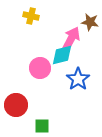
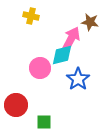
green square: moved 2 px right, 4 px up
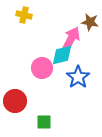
yellow cross: moved 7 px left, 1 px up
pink circle: moved 2 px right
blue star: moved 2 px up
red circle: moved 1 px left, 4 px up
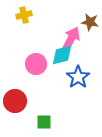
yellow cross: rotated 28 degrees counterclockwise
pink circle: moved 6 px left, 4 px up
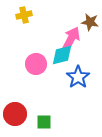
red circle: moved 13 px down
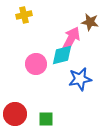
blue star: moved 2 px right, 2 px down; rotated 25 degrees clockwise
green square: moved 2 px right, 3 px up
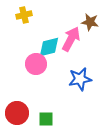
cyan diamond: moved 13 px left, 8 px up
red circle: moved 2 px right, 1 px up
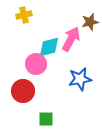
brown star: rotated 24 degrees counterclockwise
red circle: moved 6 px right, 22 px up
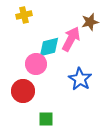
blue star: rotated 30 degrees counterclockwise
